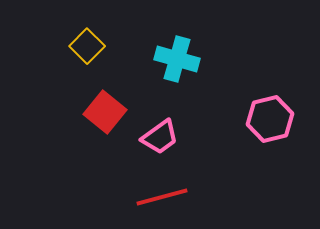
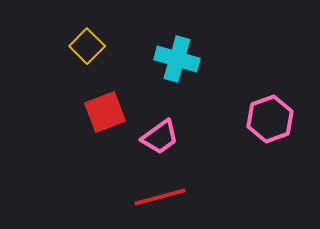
red square: rotated 30 degrees clockwise
pink hexagon: rotated 6 degrees counterclockwise
red line: moved 2 px left
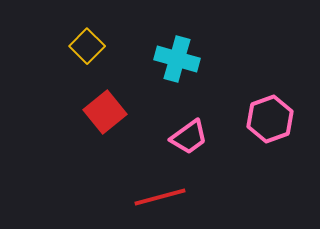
red square: rotated 18 degrees counterclockwise
pink trapezoid: moved 29 px right
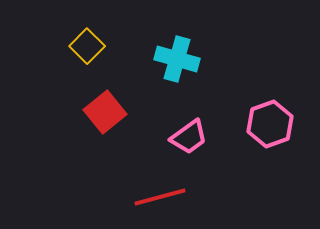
pink hexagon: moved 5 px down
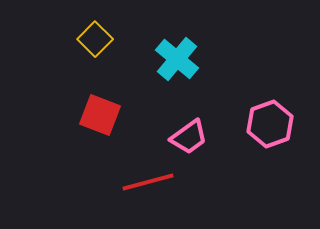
yellow square: moved 8 px right, 7 px up
cyan cross: rotated 24 degrees clockwise
red square: moved 5 px left, 3 px down; rotated 30 degrees counterclockwise
red line: moved 12 px left, 15 px up
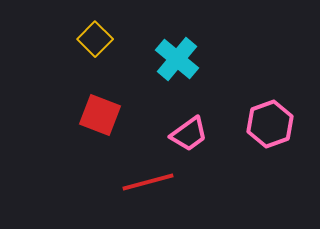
pink trapezoid: moved 3 px up
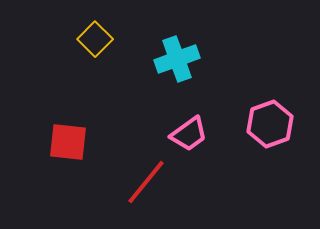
cyan cross: rotated 30 degrees clockwise
red square: moved 32 px left, 27 px down; rotated 15 degrees counterclockwise
red line: moved 2 px left; rotated 36 degrees counterclockwise
